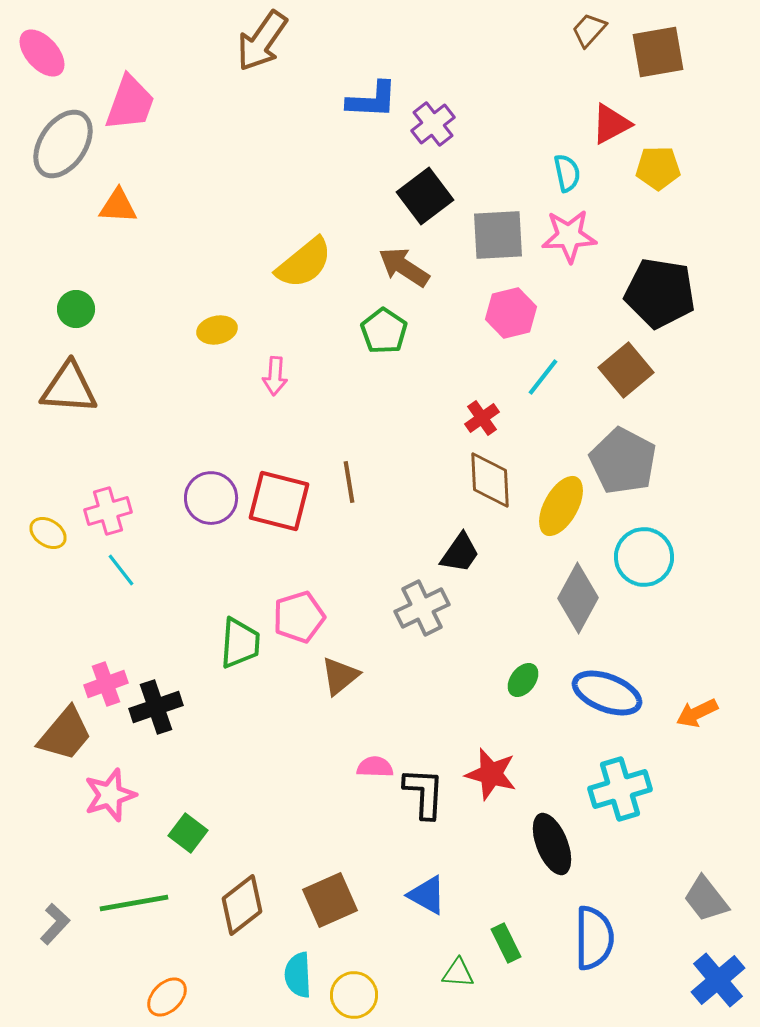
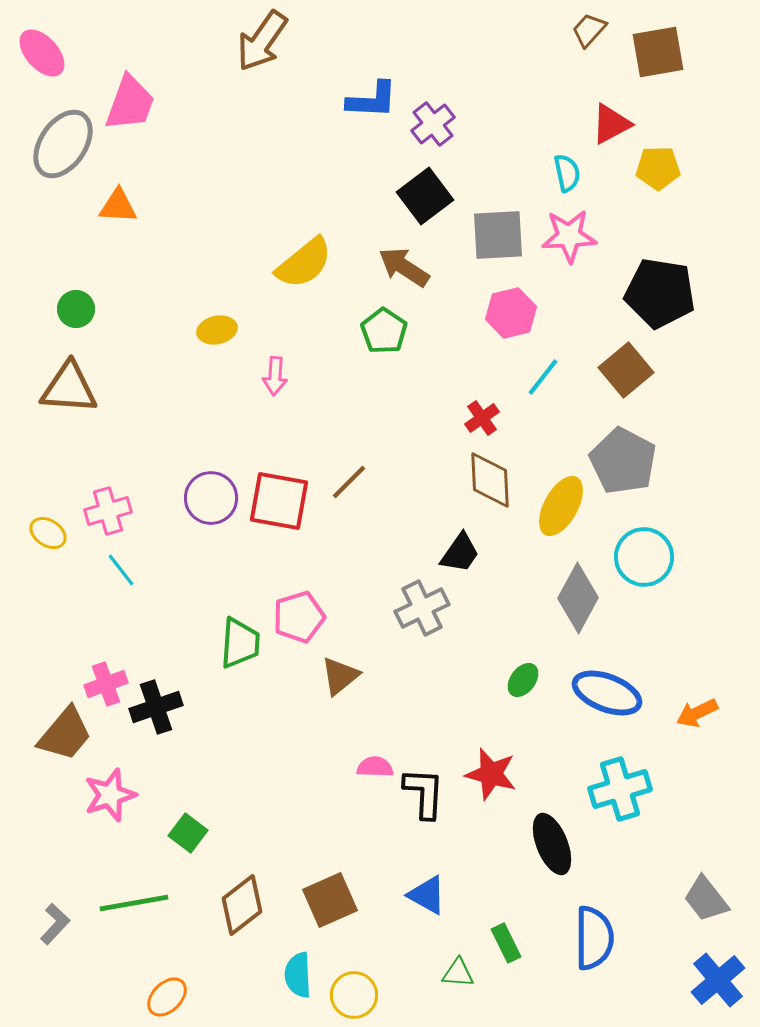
brown line at (349, 482): rotated 54 degrees clockwise
red square at (279, 501): rotated 4 degrees counterclockwise
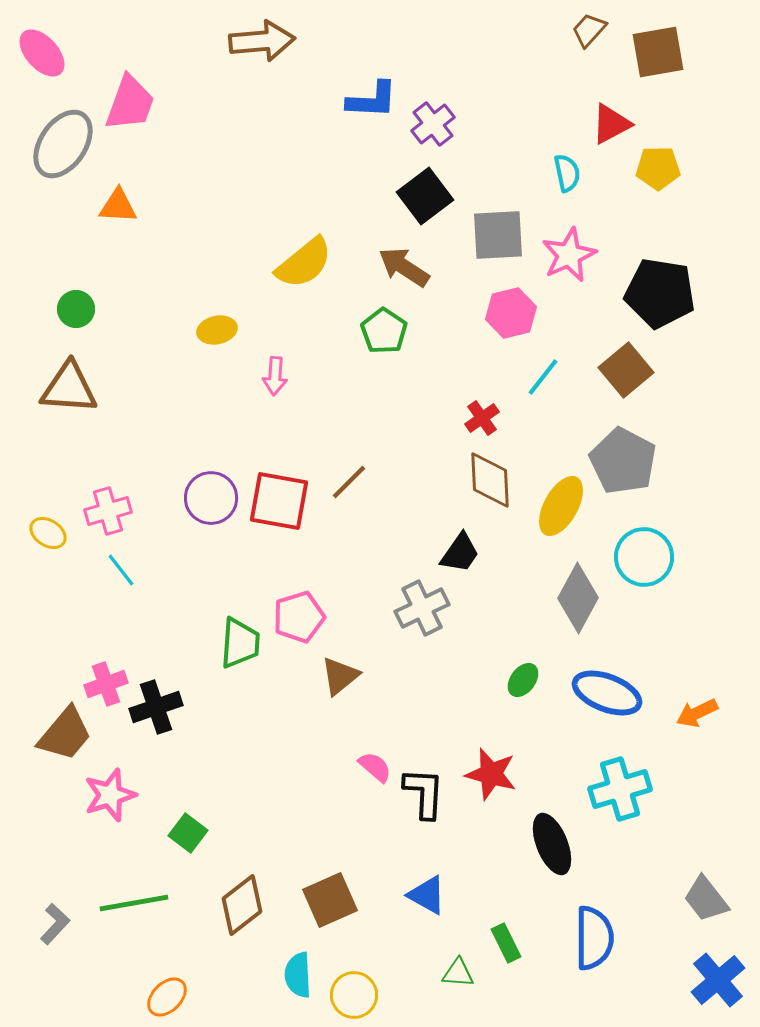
brown arrow at (262, 41): rotated 130 degrees counterclockwise
pink star at (569, 236): moved 19 px down; rotated 22 degrees counterclockwise
pink semicircle at (375, 767): rotated 39 degrees clockwise
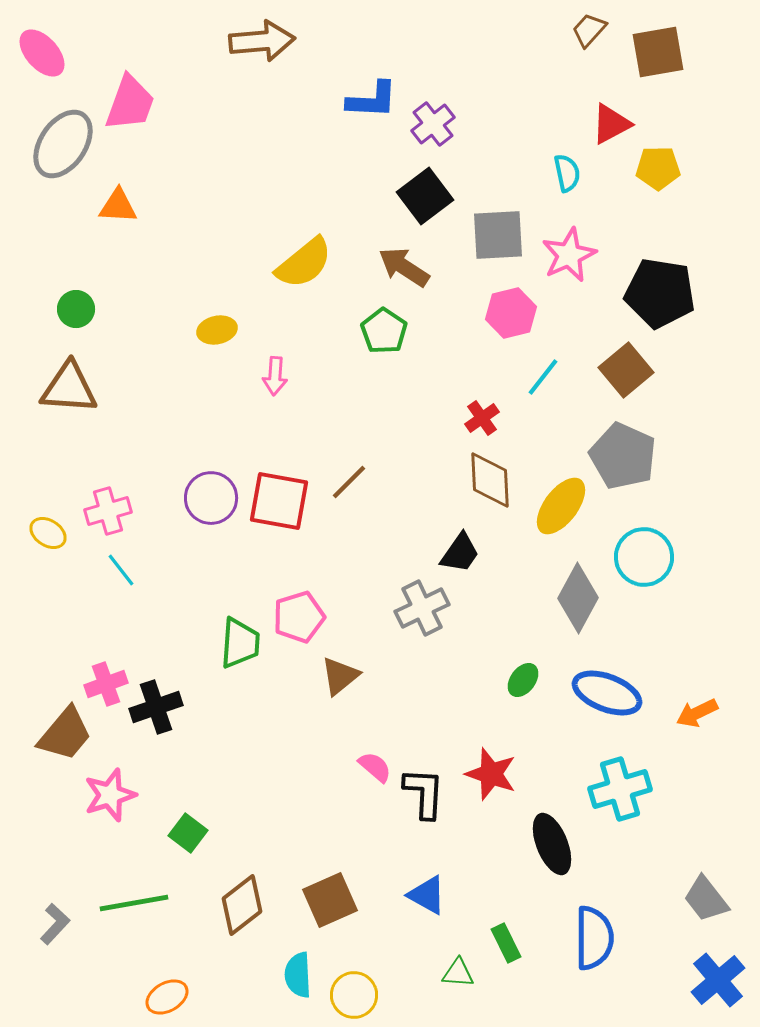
gray pentagon at (623, 461): moved 5 px up; rotated 4 degrees counterclockwise
yellow ellipse at (561, 506): rotated 8 degrees clockwise
red star at (491, 774): rotated 4 degrees clockwise
orange ellipse at (167, 997): rotated 15 degrees clockwise
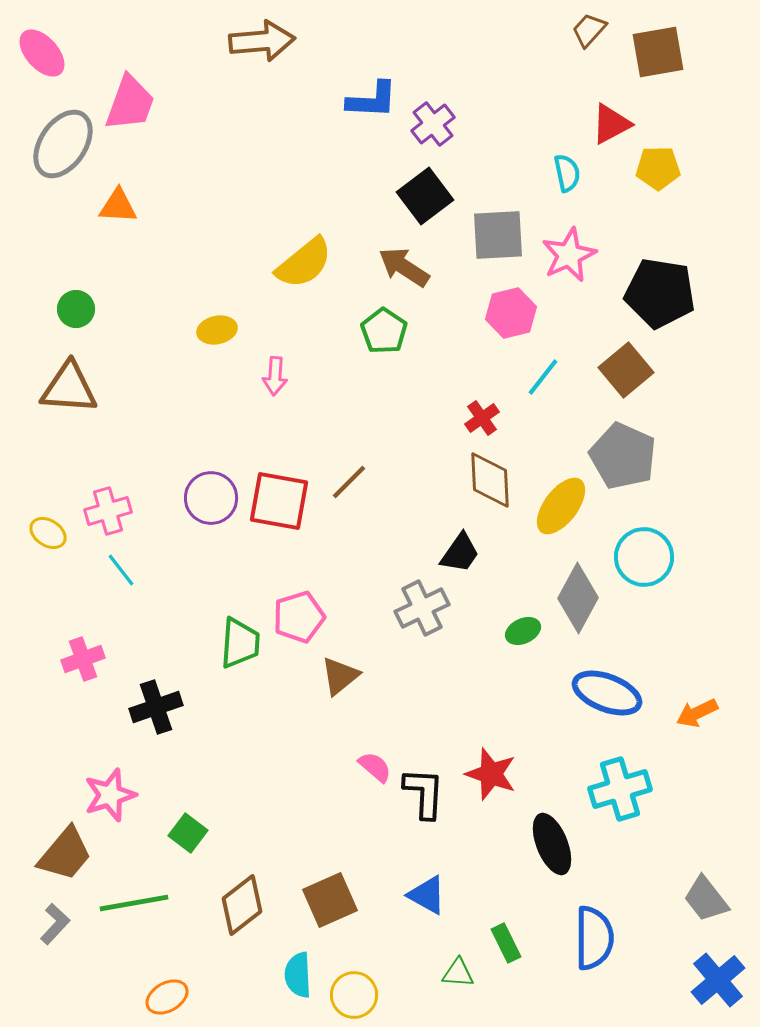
green ellipse at (523, 680): moved 49 px up; rotated 28 degrees clockwise
pink cross at (106, 684): moved 23 px left, 25 px up
brown trapezoid at (65, 734): moved 120 px down
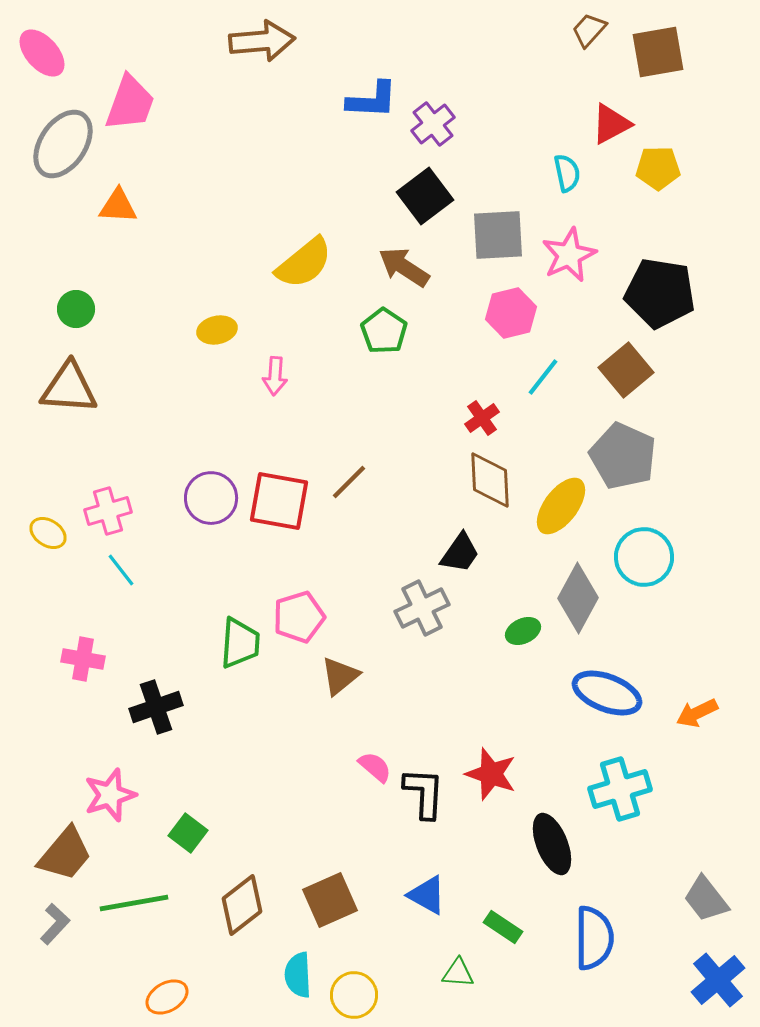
pink cross at (83, 659): rotated 30 degrees clockwise
green rectangle at (506, 943): moved 3 px left, 16 px up; rotated 30 degrees counterclockwise
